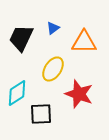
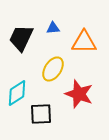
blue triangle: rotated 32 degrees clockwise
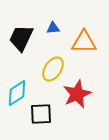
red star: moved 2 px left; rotated 28 degrees clockwise
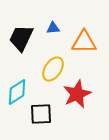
cyan diamond: moved 1 px up
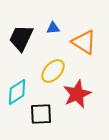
orange triangle: rotated 32 degrees clockwise
yellow ellipse: moved 2 px down; rotated 10 degrees clockwise
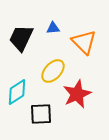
orange triangle: rotated 12 degrees clockwise
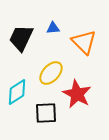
yellow ellipse: moved 2 px left, 2 px down
red star: rotated 20 degrees counterclockwise
black square: moved 5 px right, 1 px up
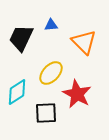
blue triangle: moved 2 px left, 3 px up
